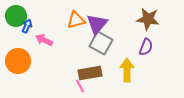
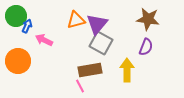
brown rectangle: moved 3 px up
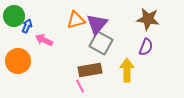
green circle: moved 2 px left
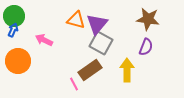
orange triangle: rotated 30 degrees clockwise
blue arrow: moved 14 px left, 4 px down
brown rectangle: rotated 25 degrees counterclockwise
pink line: moved 6 px left, 2 px up
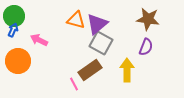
purple triangle: rotated 10 degrees clockwise
pink arrow: moved 5 px left
